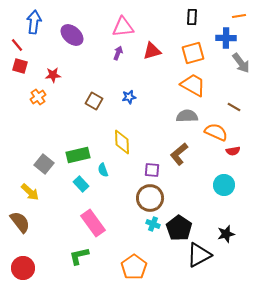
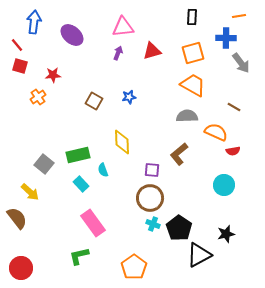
brown semicircle: moved 3 px left, 4 px up
red circle: moved 2 px left
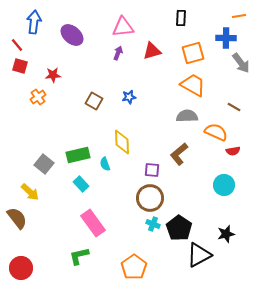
black rectangle: moved 11 px left, 1 px down
cyan semicircle: moved 2 px right, 6 px up
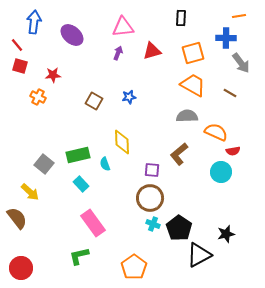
orange cross: rotated 28 degrees counterclockwise
brown line: moved 4 px left, 14 px up
cyan circle: moved 3 px left, 13 px up
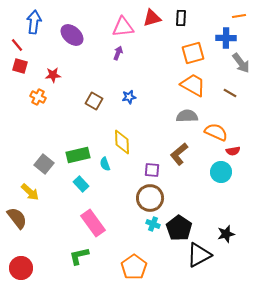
red triangle: moved 33 px up
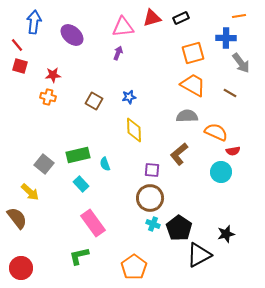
black rectangle: rotated 63 degrees clockwise
orange cross: moved 10 px right; rotated 14 degrees counterclockwise
yellow diamond: moved 12 px right, 12 px up
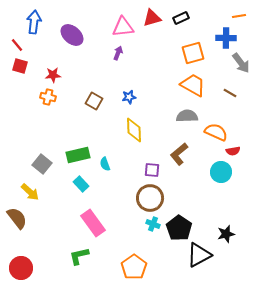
gray square: moved 2 px left
